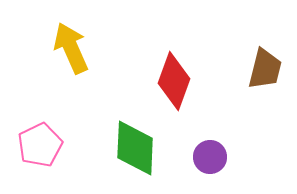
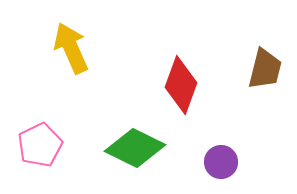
red diamond: moved 7 px right, 4 px down
green diamond: rotated 66 degrees counterclockwise
purple circle: moved 11 px right, 5 px down
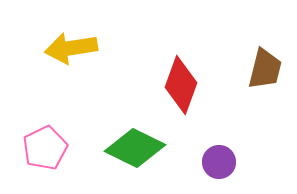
yellow arrow: rotated 75 degrees counterclockwise
pink pentagon: moved 5 px right, 3 px down
purple circle: moved 2 px left
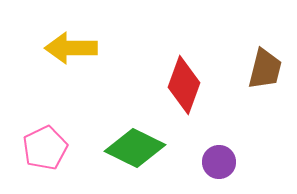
yellow arrow: rotated 9 degrees clockwise
red diamond: moved 3 px right
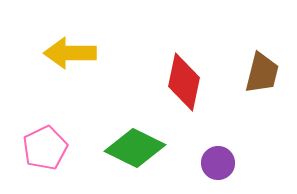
yellow arrow: moved 1 px left, 5 px down
brown trapezoid: moved 3 px left, 4 px down
red diamond: moved 3 px up; rotated 8 degrees counterclockwise
purple circle: moved 1 px left, 1 px down
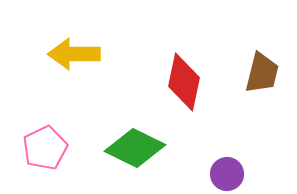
yellow arrow: moved 4 px right, 1 px down
purple circle: moved 9 px right, 11 px down
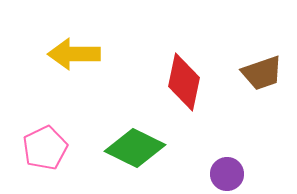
brown trapezoid: rotated 57 degrees clockwise
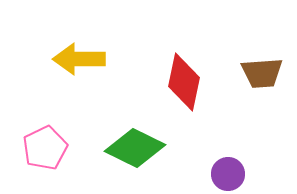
yellow arrow: moved 5 px right, 5 px down
brown trapezoid: rotated 15 degrees clockwise
purple circle: moved 1 px right
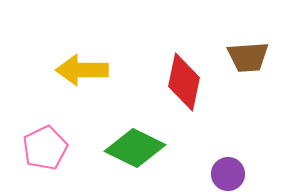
yellow arrow: moved 3 px right, 11 px down
brown trapezoid: moved 14 px left, 16 px up
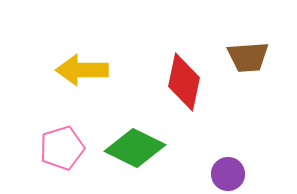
pink pentagon: moved 17 px right; rotated 9 degrees clockwise
